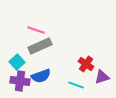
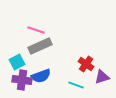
cyan square: rotated 14 degrees clockwise
purple cross: moved 2 px right, 1 px up
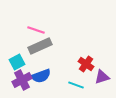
purple cross: rotated 36 degrees counterclockwise
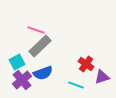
gray rectangle: rotated 20 degrees counterclockwise
blue semicircle: moved 2 px right, 3 px up
purple cross: rotated 12 degrees counterclockwise
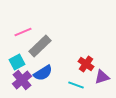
pink line: moved 13 px left, 2 px down; rotated 42 degrees counterclockwise
blue semicircle: rotated 12 degrees counterclockwise
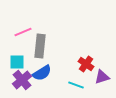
gray rectangle: rotated 40 degrees counterclockwise
cyan square: rotated 28 degrees clockwise
blue semicircle: moved 1 px left
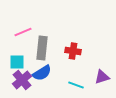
gray rectangle: moved 2 px right, 2 px down
red cross: moved 13 px left, 13 px up; rotated 28 degrees counterclockwise
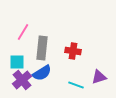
pink line: rotated 36 degrees counterclockwise
purple triangle: moved 3 px left
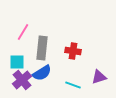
cyan line: moved 3 px left
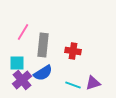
gray rectangle: moved 1 px right, 3 px up
cyan square: moved 1 px down
blue semicircle: moved 1 px right
purple triangle: moved 6 px left, 6 px down
